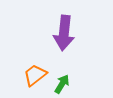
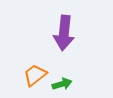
green arrow: rotated 42 degrees clockwise
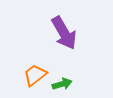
purple arrow: rotated 36 degrees counterclockwise
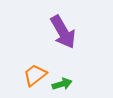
purple arrow: moved 1 px left, 1 px up
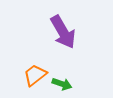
green arrow: rotated 36 degrees clockwise
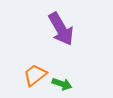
purple arrow: moved 2 px left, 3 px up
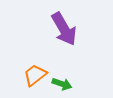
purple arrow: moved 3 px right
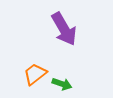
orange trapezoid: moved 1 px up
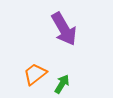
green arrow: rotated 78 degrees counterclockwise
